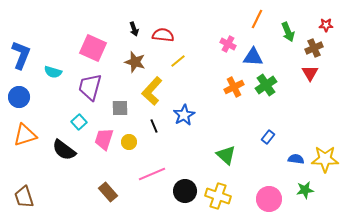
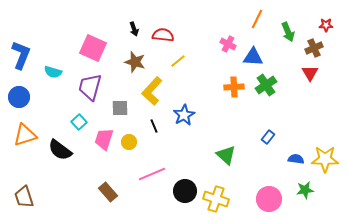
orange cross: rotated 24 degrees clockwise
black semicircle: moved 4 px left
yellow cross: moved 2 px left, 3 px down
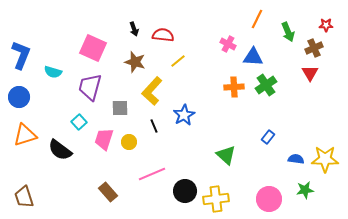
yellow cross: rotated 25 degrees counterclockwise
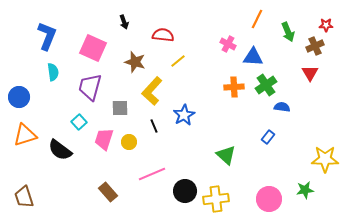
black arrow: moved 10 px left, 7 px up
brown cross: moved 1 px right, 2 px up
blue L-shape: moved 26 px right, 19 px up
cyan semicircle: rotated 114 degrees counterclockwise
blue semicircle: moved 14 px left, 52 px up
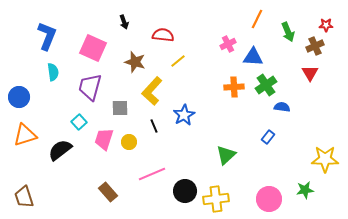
pink cross: rotated 35 degrees clockwise
black semicircle: rotated 105 degrees clockwise
green triangle: rotated 35 degrees clockwise
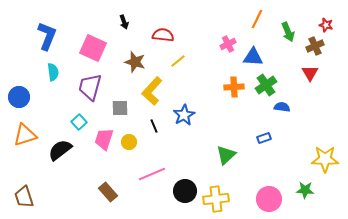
red star: rotated 16 degrees clockwise
blue rectangle: moved 4 px left, 1 px down; rotated 32 degrees clockwise
green star: rotated 12 degrees clockwise
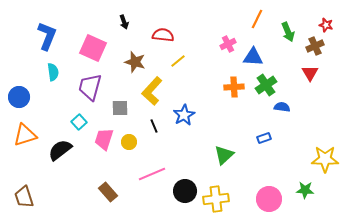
green triangle: moved 2 px left
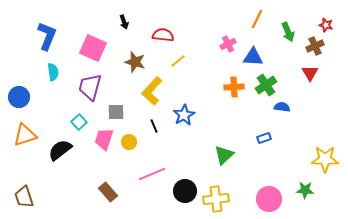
gray square: moved 4 px left, 4 px down
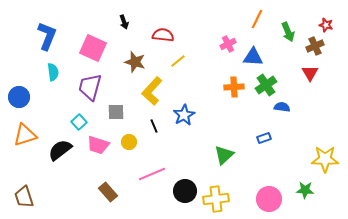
pink trapezoid: moved 6 px left, 6 px down; rotated 90 degrees counterclockwise
